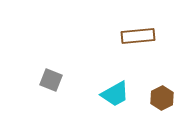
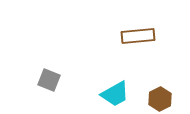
gray square: moved 2 px left
brown hexagon: moved 2 px left, 1 px down
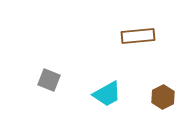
cyan trapezoid: moved 8 px left
brown hexagon: moved 3 px right, 2 px up
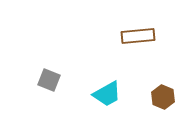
brown hexagon: rotated 10 degrees counterclockwise
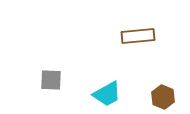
gray square: moved 2 px right; rotated 20 degrees counterclockwise
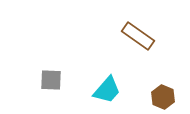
brown rectangle: rotated 40 degrees clockwise
cyan trapezoid: moved 4 px up; rotated 20 degrees counterclockwise
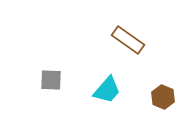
brown rectangle: moved 10 px left, 4 px down
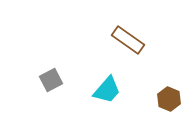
gray square: rotated 30 degrees counterclockwise
brown hexagon: moved 6 px right, 2 px down
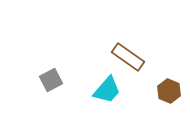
brown rectangle: moved 17 px down
brown hexagon: moved 8 px up
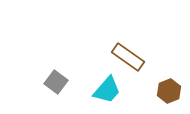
gray square: moved 5 px right, 2 px down; rotated 25 degrees counterclockwise
brown hexagon: rotated 15 degrees clockwise
